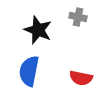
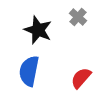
gray cross: rotated 30 degrees clockwise
red semicircle: rotated 120 degrees clockwise
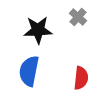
black star: rotated 24 degrees counterclockwise
red semicircle: rotated 145 degrees clockwise
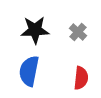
gray cross: moved 15 px down
black star: moved 3 px left
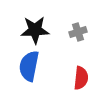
gray cross: rotated 30 degrees clockwise
blue semicircle: moved 5 px up
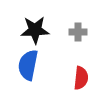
gray cross: rotated 18 degrees clockwise
blue semicircle: moved 1 px left, 1 px up
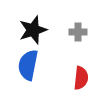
black star: moved 2 px left; rotated 16 degrees counterclockwise
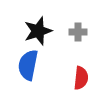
black star: moved 5 px right, 1 px down
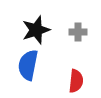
black star: moved 2 px left, 1 px up
red semicircle: moved 5 px left, 3 px down
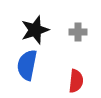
black star: moved 1 px left
blue semicircle: moved 1 px left
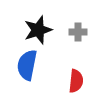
black star: moved 3 px right
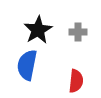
black star: rotated 12 degrees counterclockwise
